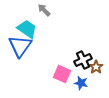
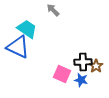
gray arrow: moved 9 px right
blue triangle: moved 2 px left, 1 px down; rotated 40 degrees counterclockwise
black cross: moved 2 px down; rotated 24 degrees clockwise
brown star: moved 1 px up
blue star: moved 3 px up
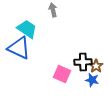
gray arrow: rotated 32 degrees clockwise
blue triangle: moved 1 px right, 1 px down
blue star: moved 11 px right
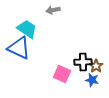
gray arrow: rotated 88 degrees counterclockwise
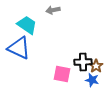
cyan trapezoid: moved 4 px up
pink square: rotated 12 degrees counterclockwise
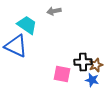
gray arrow: moved 1 px right, 1 px down
blue triangle: moved 3 px left, 2 px up
brown star: moved 1 px up; rotated 16 degrees clockwise
